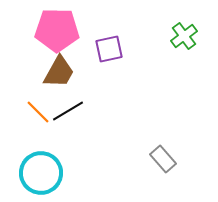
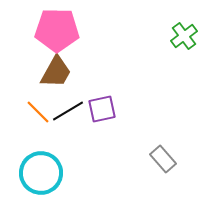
purple square: moved 7 px left, 60 px down
brown trapezoid: moved 3 px left
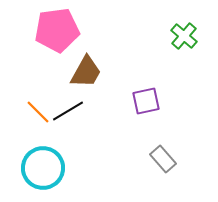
pink pentagon: rotated 9 degrees counterclockwise
green cross: rotated 12 degrees counterclockwise
brown trapezoid: moved 30 px right
purple square: moved 44 px right, 8 px up
cyan circle: moved 2 px right, 5 px up
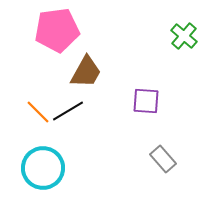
purple square: rotated 16 degrees clockwise
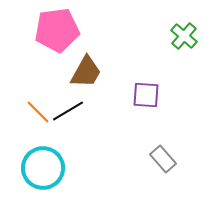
purple square: moved 6 px up
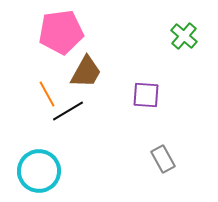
pink pentagon: moved 4 px right, 2 px down
orange line: moved 9 px right, 18 px up; rotated 16 degrees clockwise
gray rectangle: rotated 12 degrees clockwise
cyan circle: moved 4 px left, 3 px down
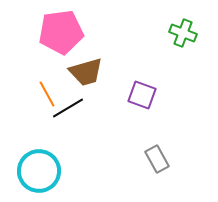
green cross: moved 1 px left, 3 px up; rotated 20 degrees counterclockwise
brown trapezoid: rotated 45 degrees clockwise
purple square: moved 4 px left; rotated 16 degrees clockwise
black line: moved 3 px up
gray rectangle: moved 6 px left
